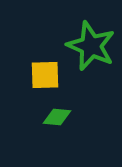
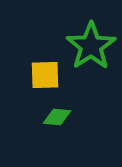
green star: rotated 15 degrees clockwise
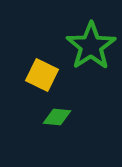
yellow square: moved 3 px left; rotated 28 degrees clockwise
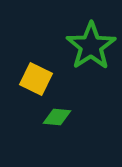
yellow square: moved 6 px left, 4 px down
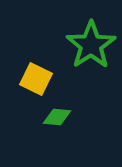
green star: moved 1 px up
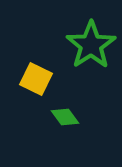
green diamond: moved 8 px right; rotated 48 degrees clockwise
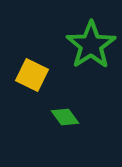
yellow square: moved 4 px left, 4 px up
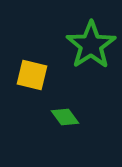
yellow square: rotated 12 degrees counterclockwise
